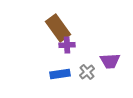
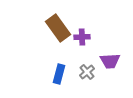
purple cross: moved 15 px right, 8 px up
blue rectangle: moved 1 px left; rotated 66 degrees counterclockwise
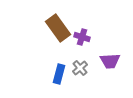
purple cross: rotated 21 degrees clockwise
gray cross: moved 7 px left, 4 px up
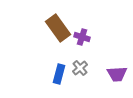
purple trapezoid: moved 7 px right, 13 px down
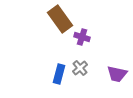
brown rectangle: moved 2 px right, 9 px up
purple trapezoid: rotated 15 degrees clockwise
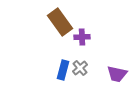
brown rectangle: moved 3 px down
purple cross: rotated 21 degrees counterclockwise
blue rectangle: moved 4 px right, 4 px up
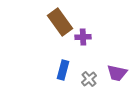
purple cross: moved 1 px right
gray cross: moved 9 px right, 11 px down
purple trapezoid: moved 1 px up
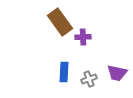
blue rectangle: moved 1 px right, 2 px down; rotated 12 degrees counterclockwise
gray cross: rotated 21 degrees clockwise
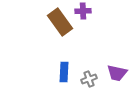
purple cross: moved 26 px up
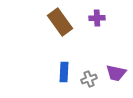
purple cross: moved 14 px right, 7 px down
purple trapezoid: moved 1 px left
